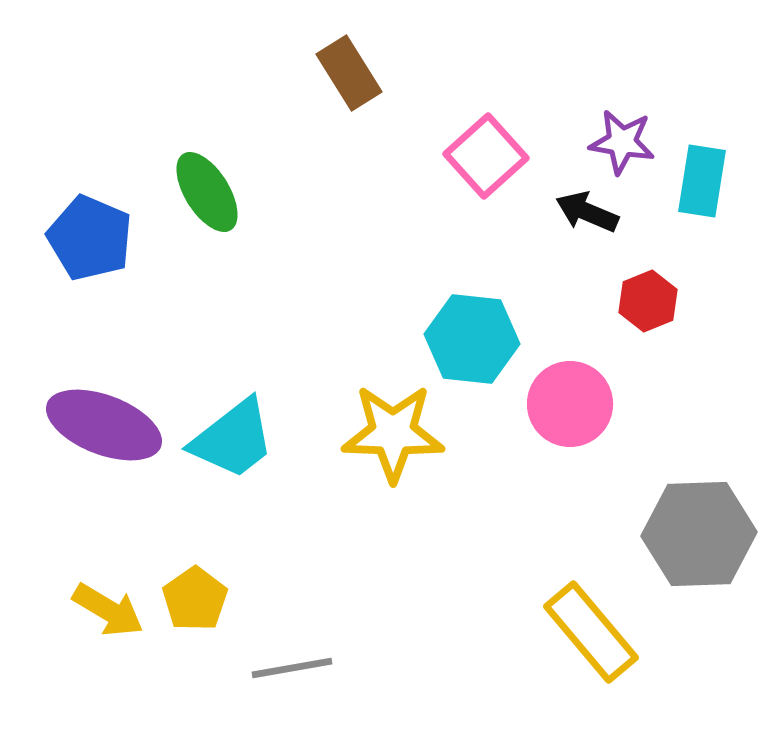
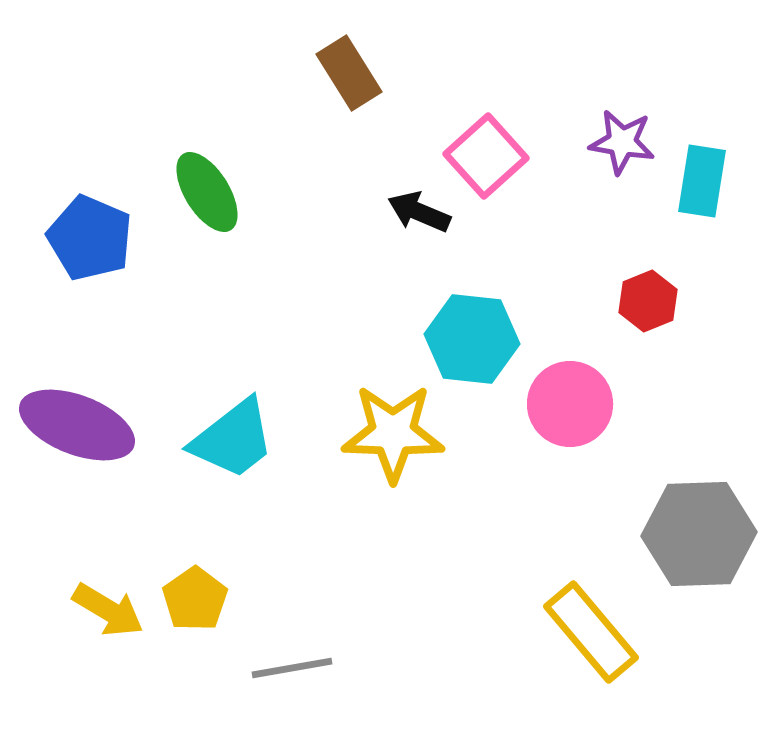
black arrow: moved 168 px left
purple ellipse: moved 27 px left
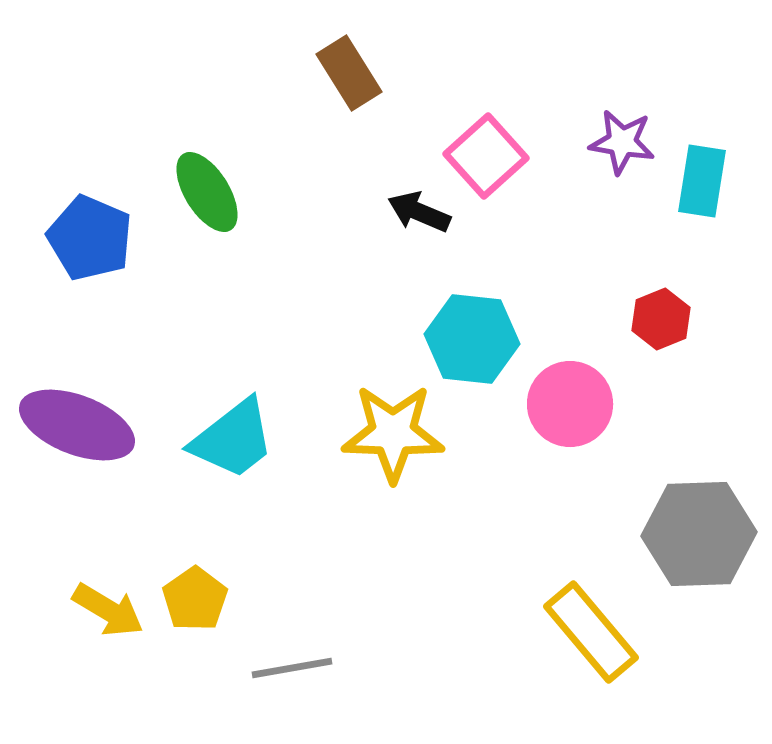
red hexagon: moved 13 px right, 18 px down
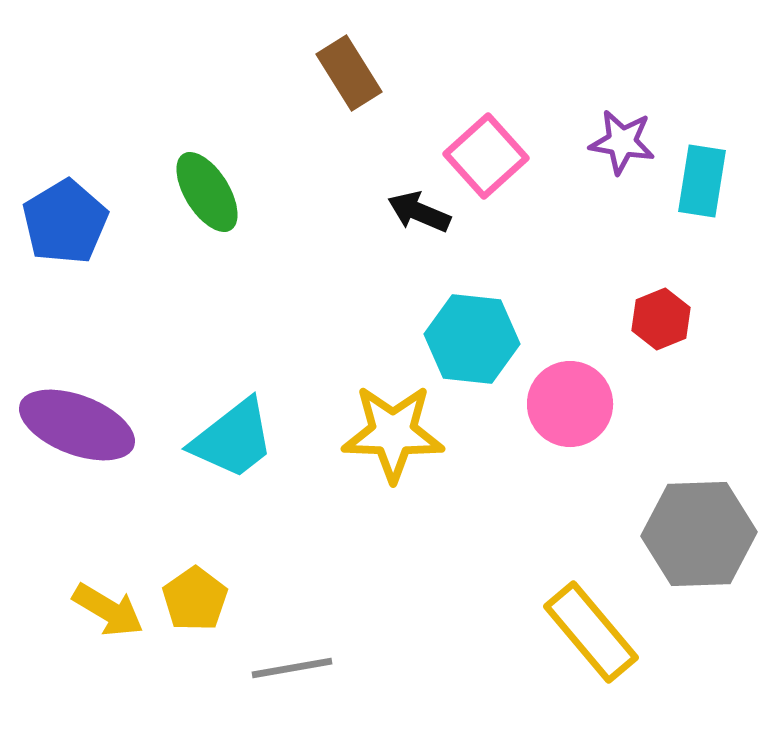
blue pentagon: moved 25 px left, 16 px up; rotated 18 degrees clockwise
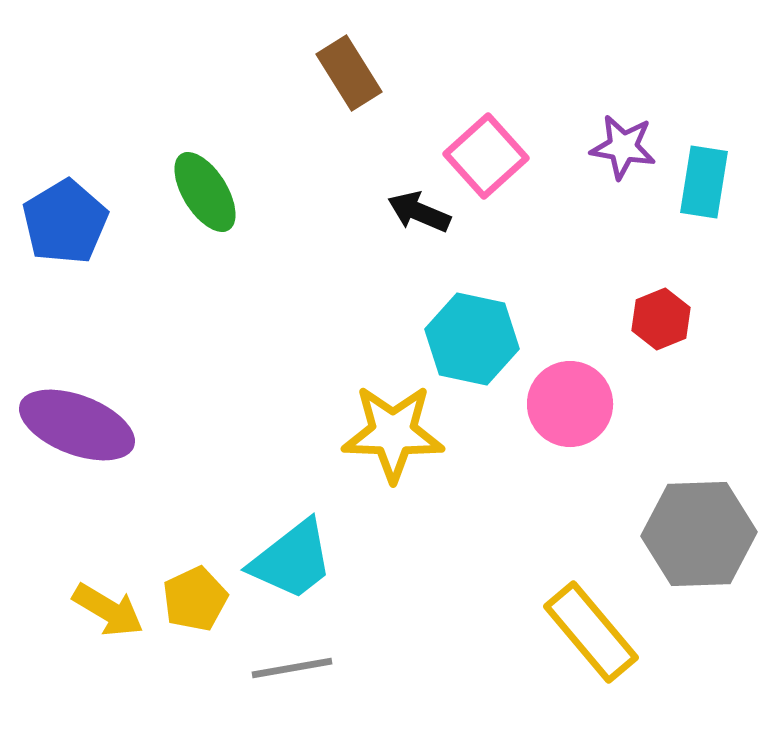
purple star: moved 1 px right, 5 px down
cyan rectangle: moved 2 px right, 1 px down
green ellipse: moved 2 px left
cyan hexagon: rotated 6 degrees clockwise
cyan trapezoid: moved 59 px right, 121 px down
yellow pentagon: rotated 10 degrees clockwise
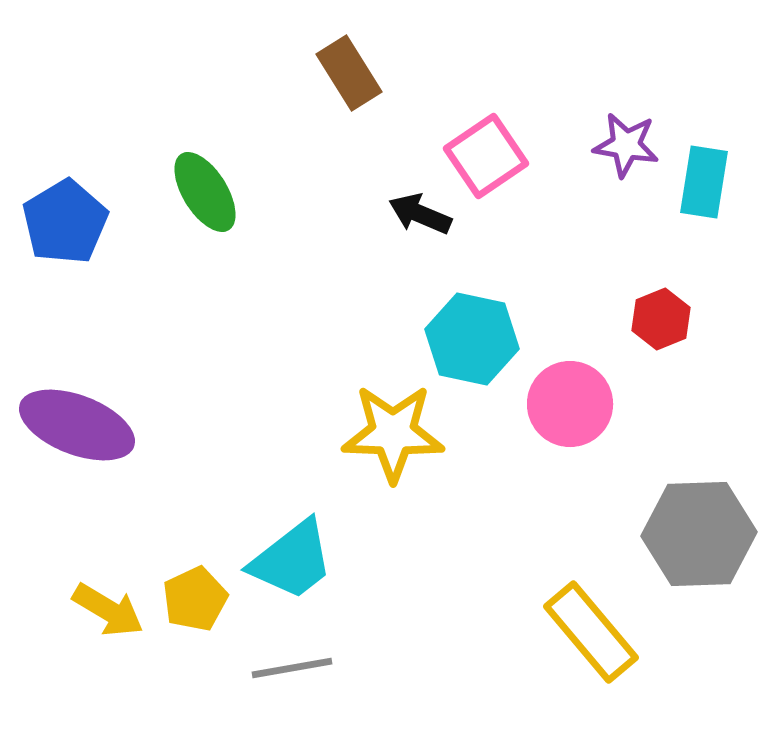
purple star: moved 3 px right, 2 px up
pink square: rotated 8 degrees clockwise
black arrow: moved 1 px right, 2 px down
